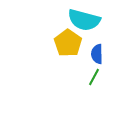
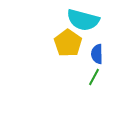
cyan semicircle: moved 1 px left
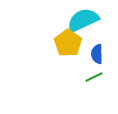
cyan semicircle: rotated 140 degrees clockwise
green line: rotated 36 degrees clockwise
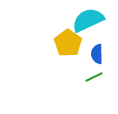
cyan semicircle: moved 5 px right
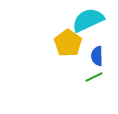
blue semicircle: moved 2 px down
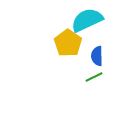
cyan semicircle: moved 1 px left
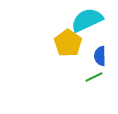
blue semicircle: moved 3 px right
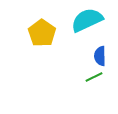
yellow pentagon: moved 26 px left, 10 px up
